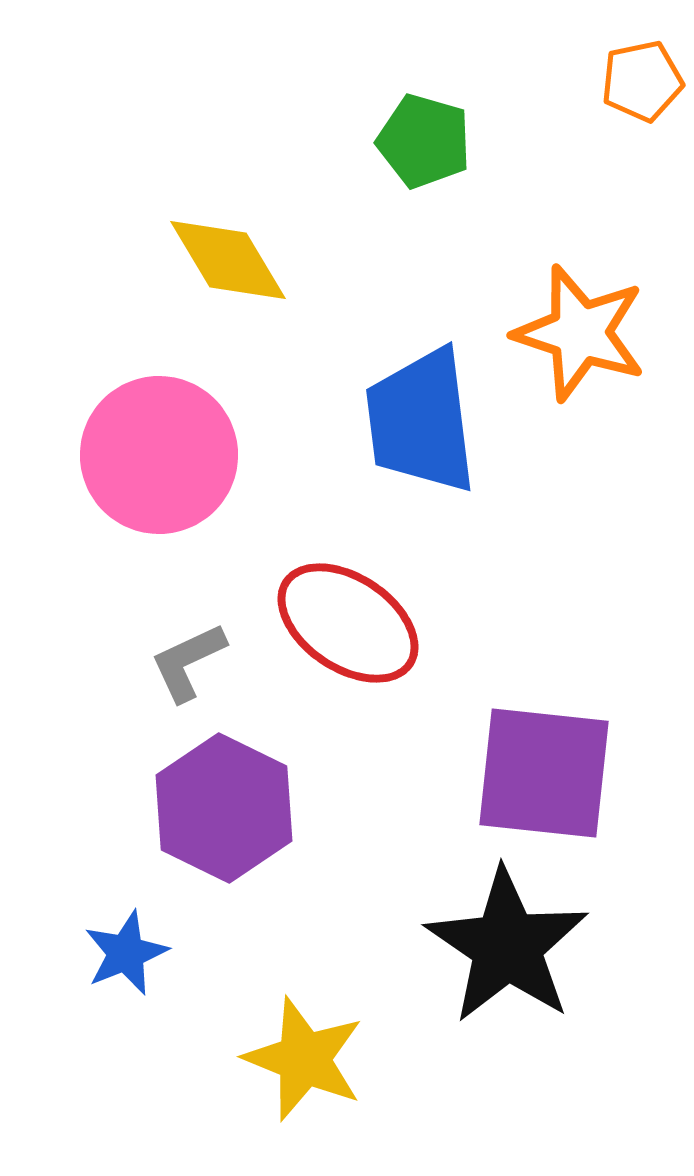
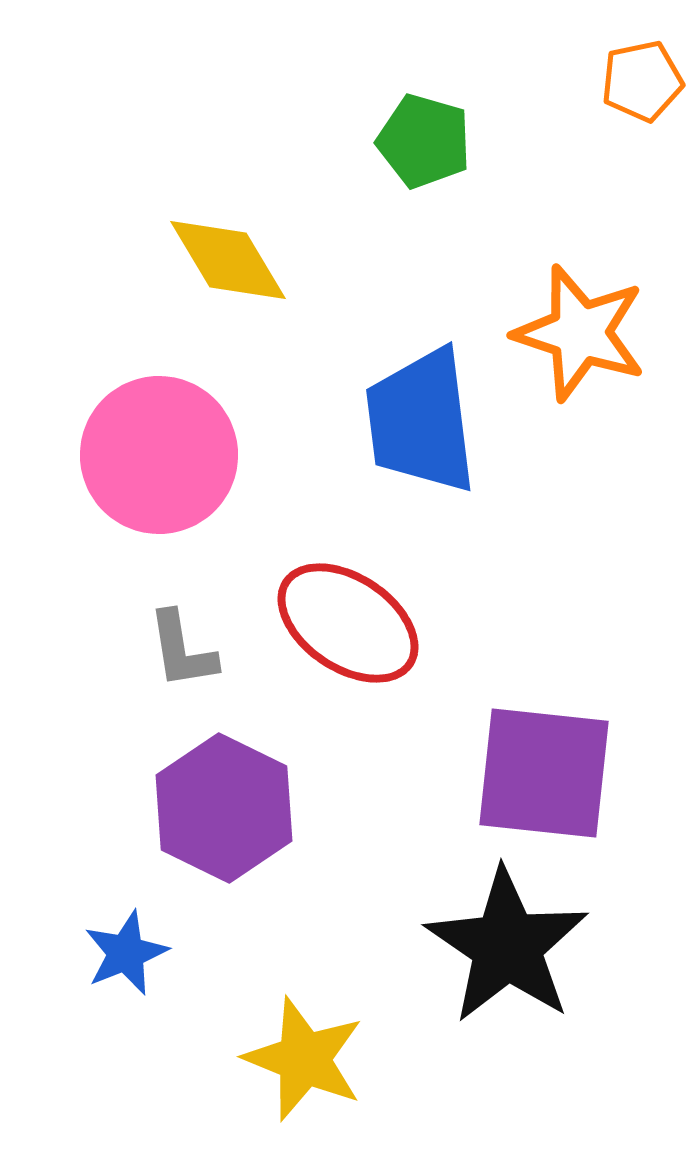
gray L-shape: moved 6 px left, 12 px up; rotated 74 degrees counterclockwise
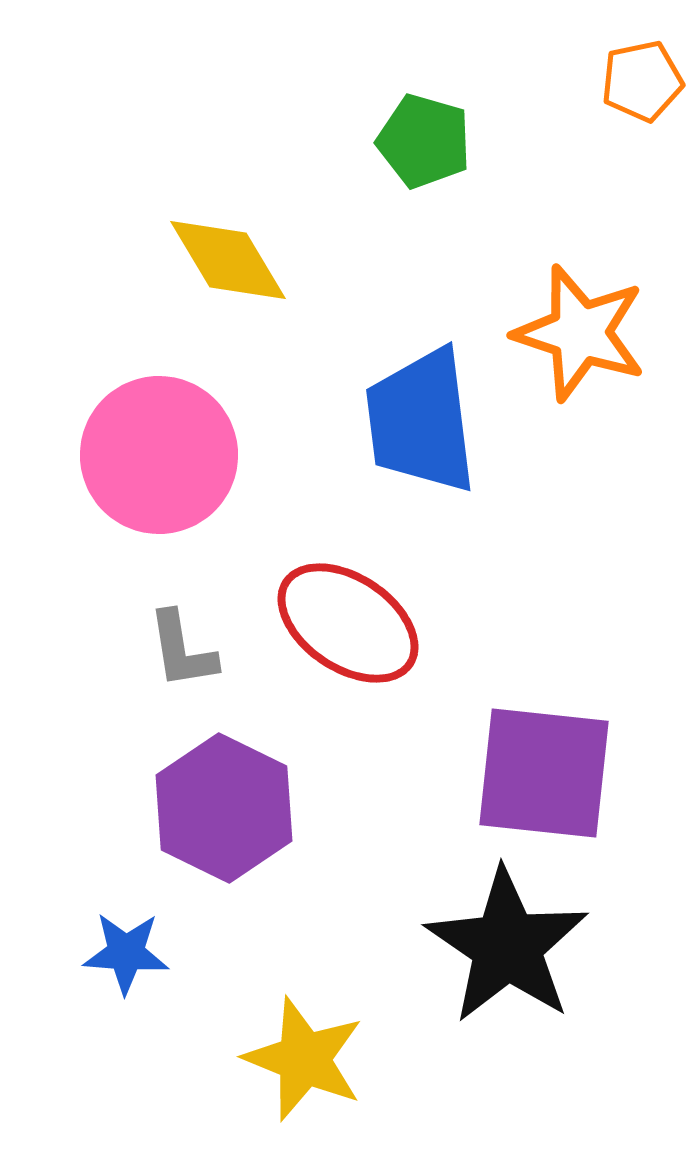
blue star: rotated 26 degrees clockwise
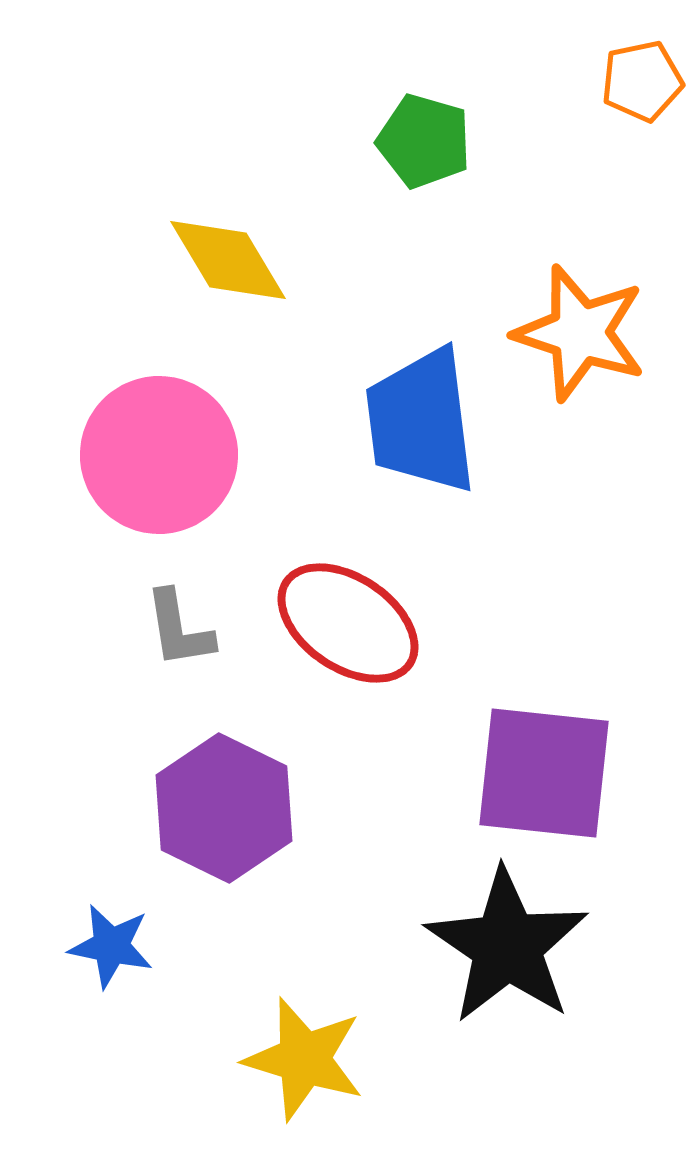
gray L-shape: moved 3 px left, 21 px up
blue star: moved 15 px left, 7 px up; rotated 8 degrees clockwise
yellow star: rotated 5 degrees counterclockwise
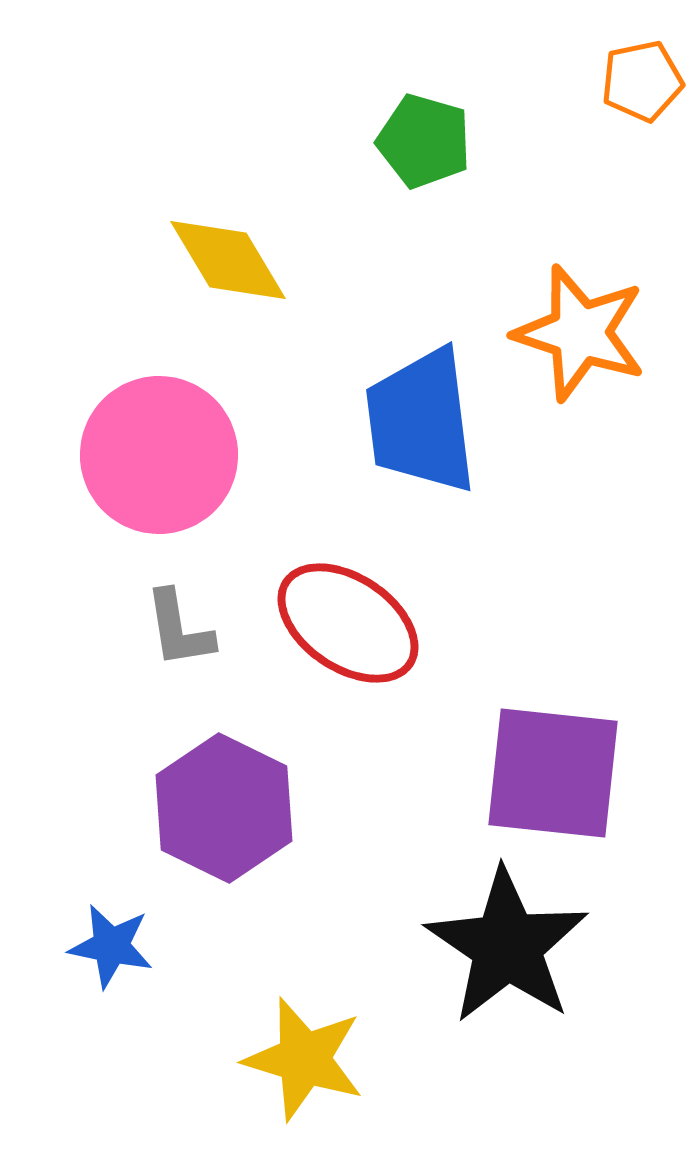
purple square: moved 9 px right
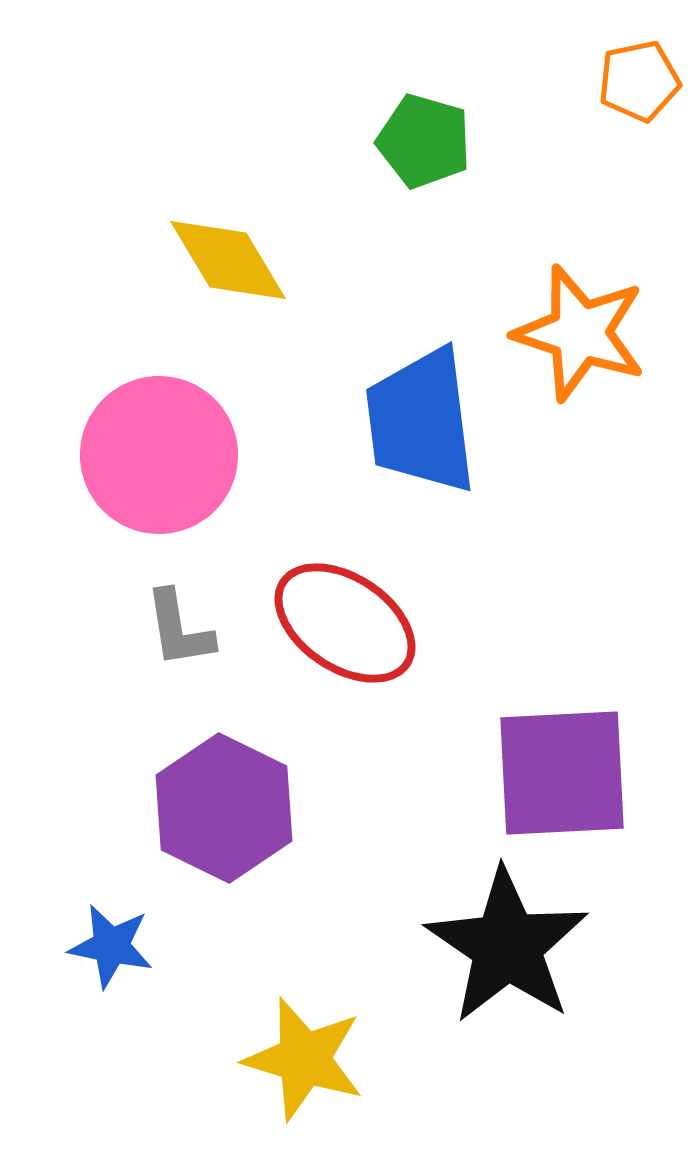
orange pentagon: moved 3 px left
red ellipse: moved 3 px left
purple square: moved 9 px right; rotated 9 degrees counterclockwise
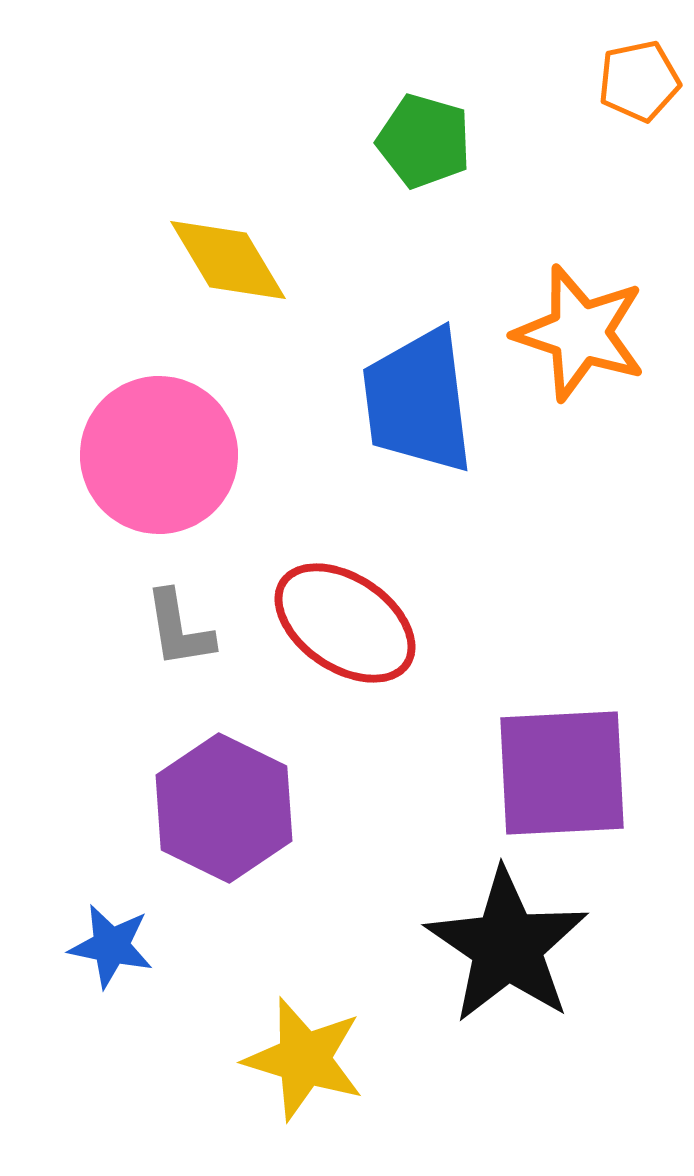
blue trapezoid: moved 3 px left, 20 px up
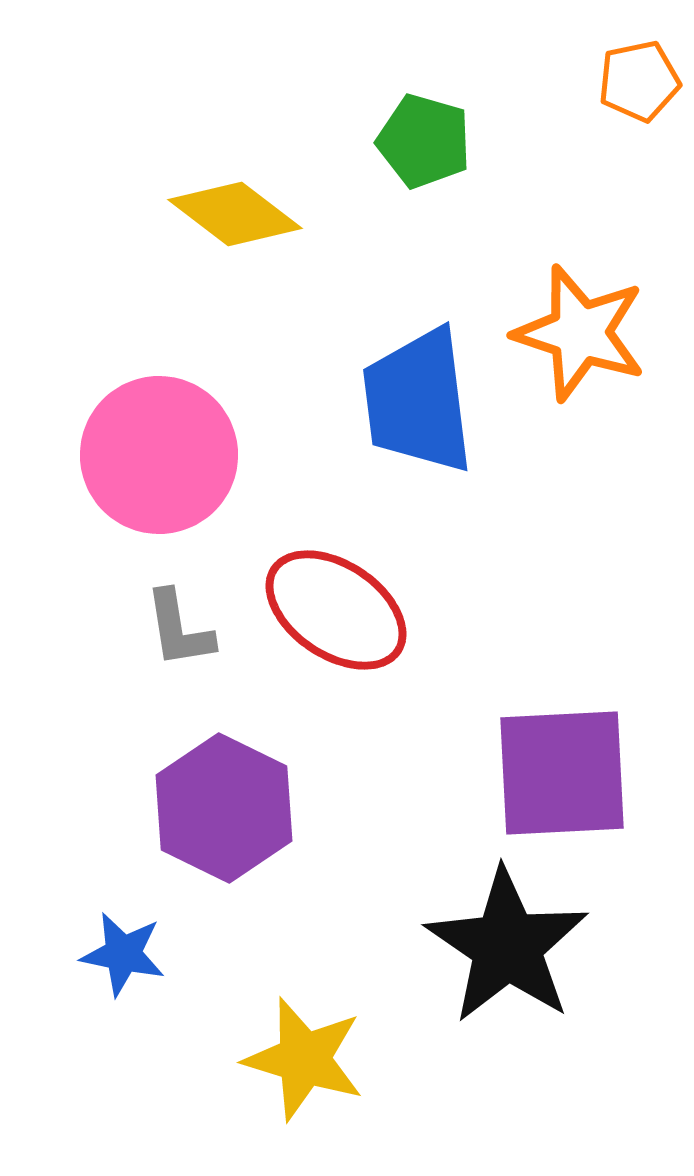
yellow diamond: moved 7 px right, 46 px up; rotated 22 degrees counterclockwise
red ellipse: moved 9 px left, 13 px up
blue star: moved 12 px right, 8 px down
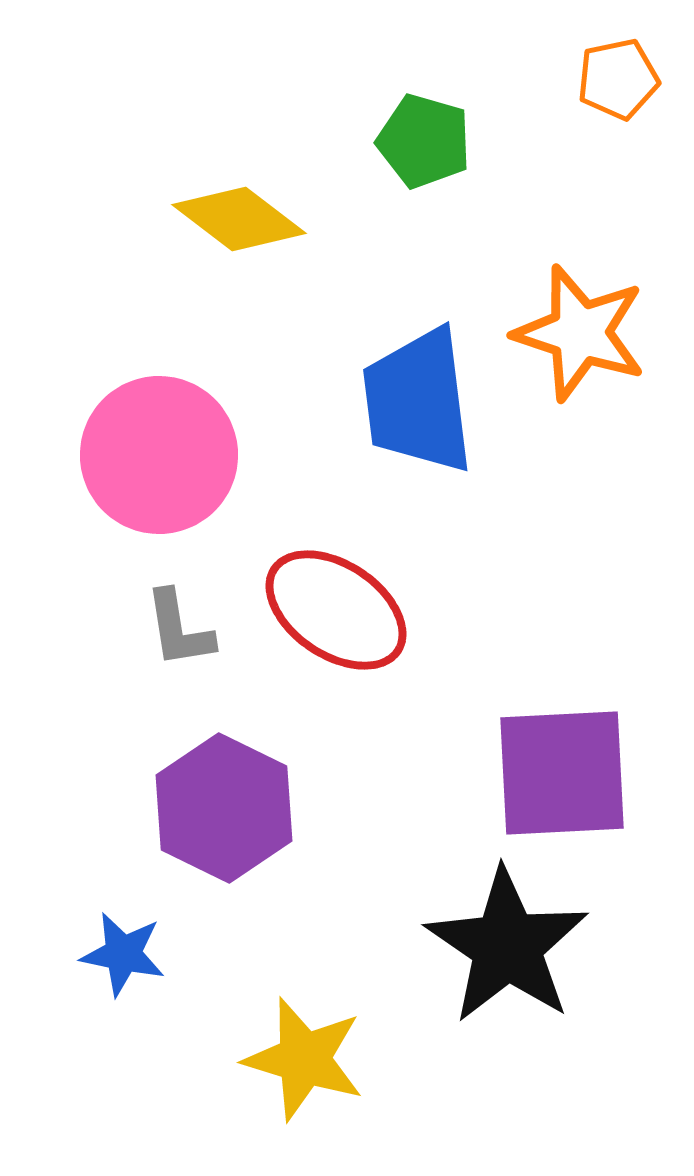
orange pentagon: moved 21 px left, 2 px up
yellow diamond: moved 4 px right, 5 px down
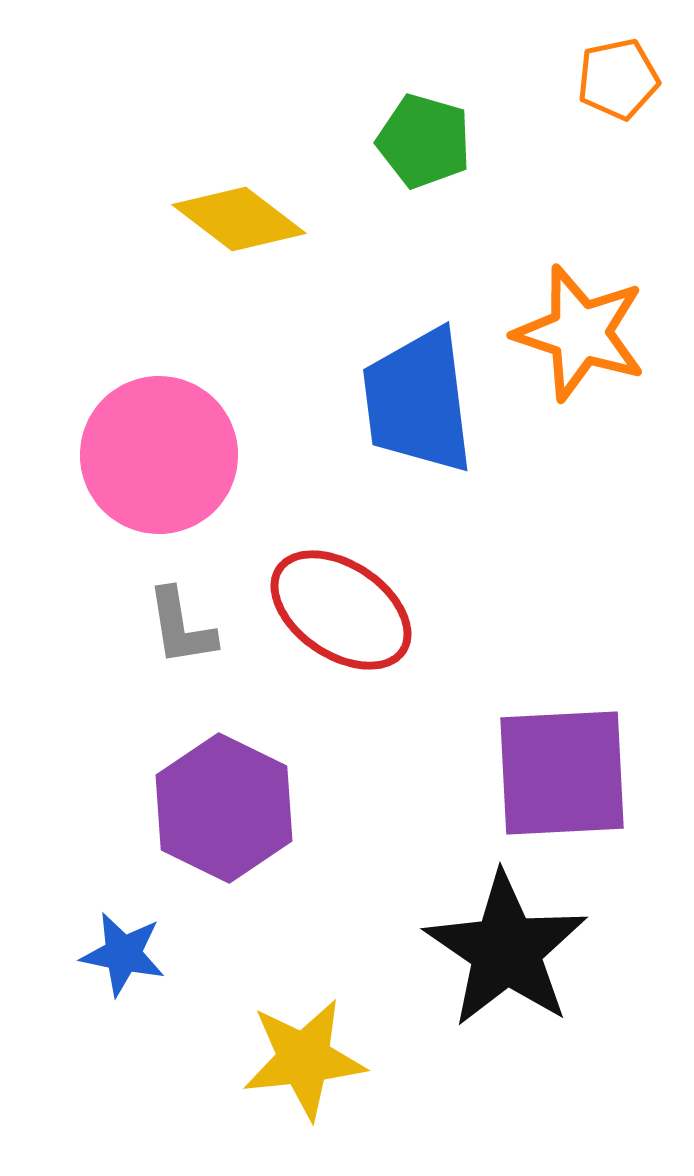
red ellipse: moved 5 px right
gray L-shape: moved 2 px right, 2 px up
black star: moved 1 px left, 4 px down
yellow star: rotated 23 degrees counterclockwise
